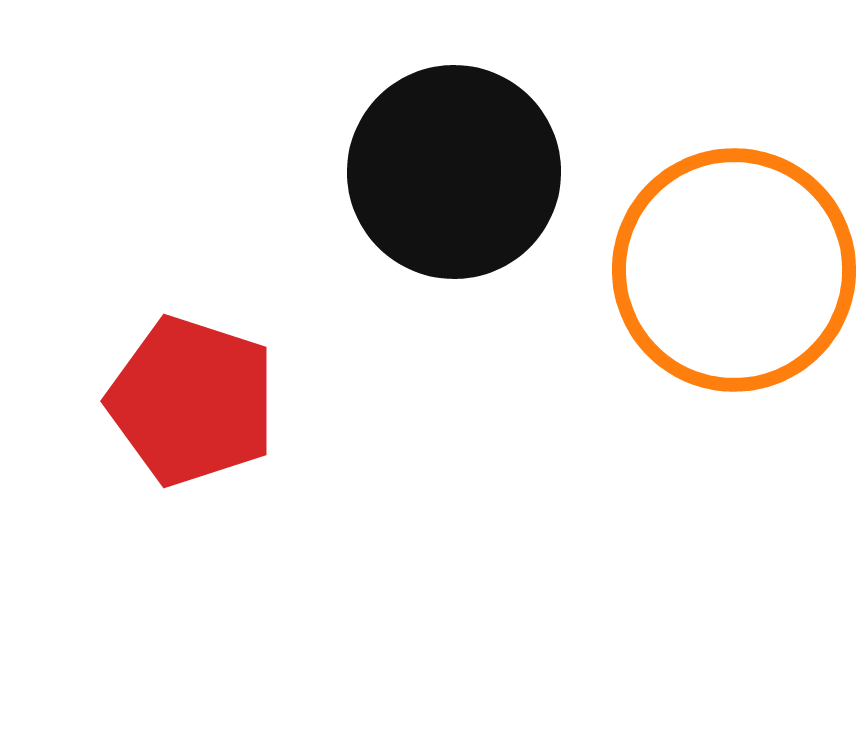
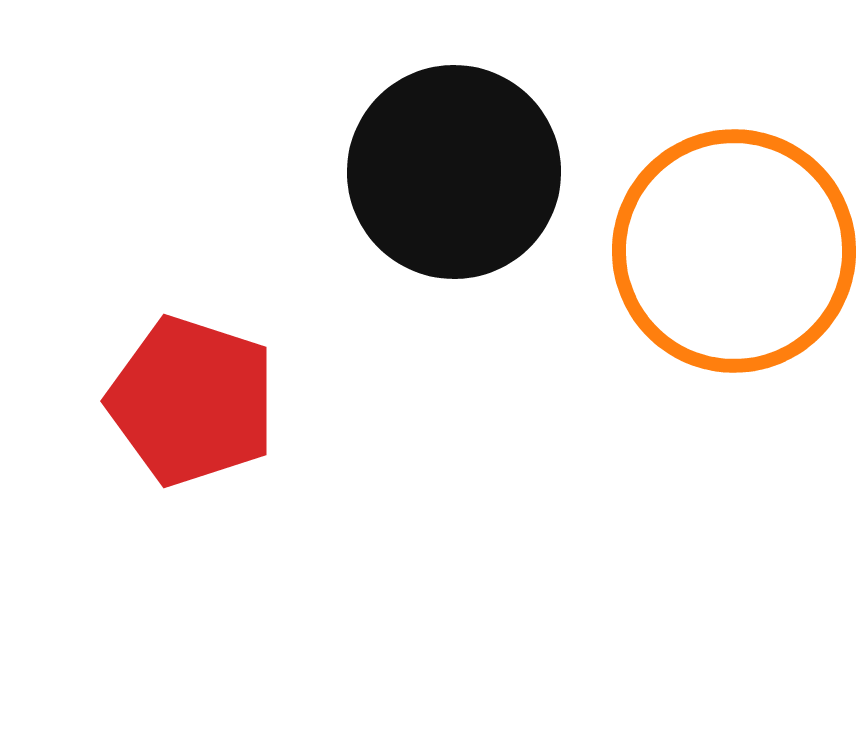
orange circle: moved 19 px up
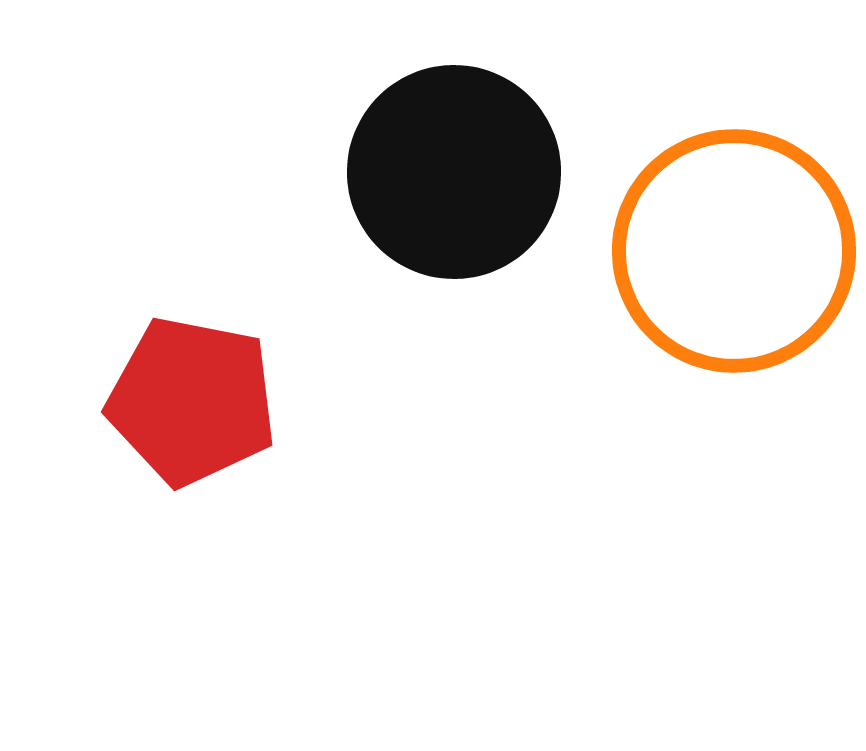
red pentagon: rotated 7 degrees counterclockwise
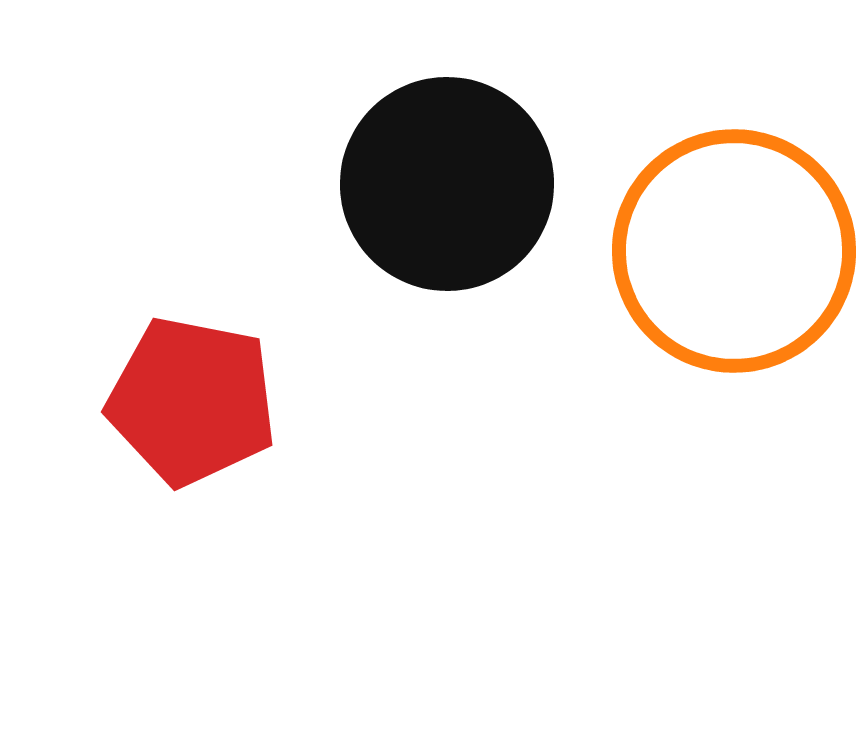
black circle: moved 7 px left, 12 px down
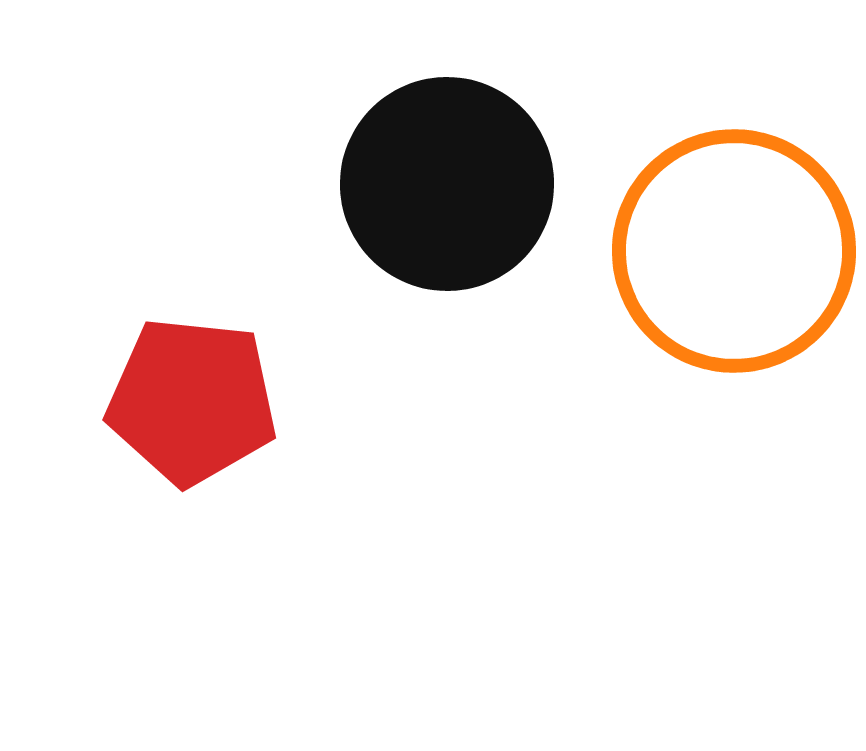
red pentagon: rotated 5 degrees counterclockwise
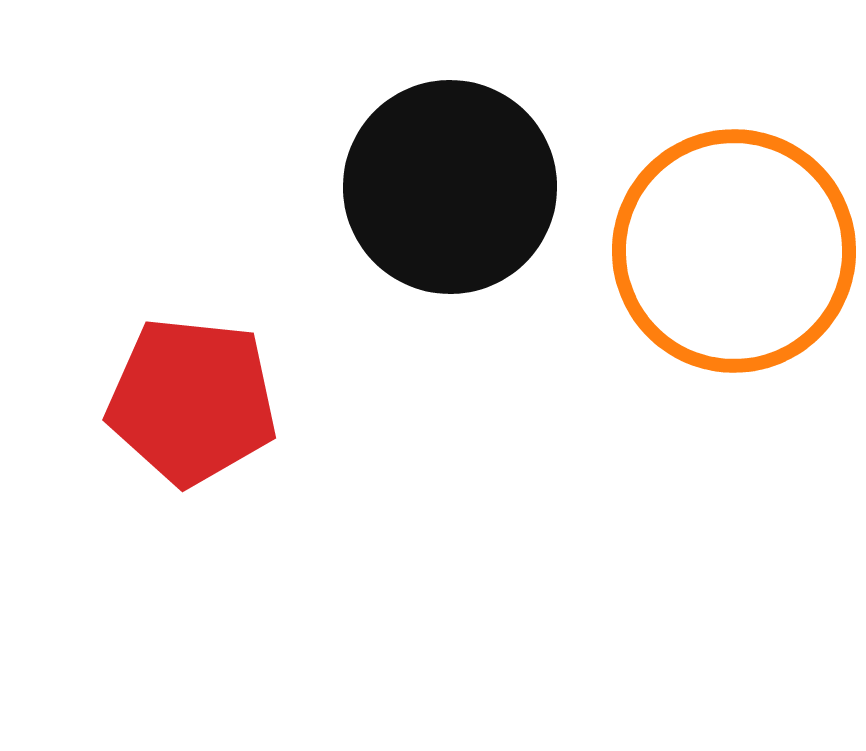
black circle: moved 3 px right, 3 px down
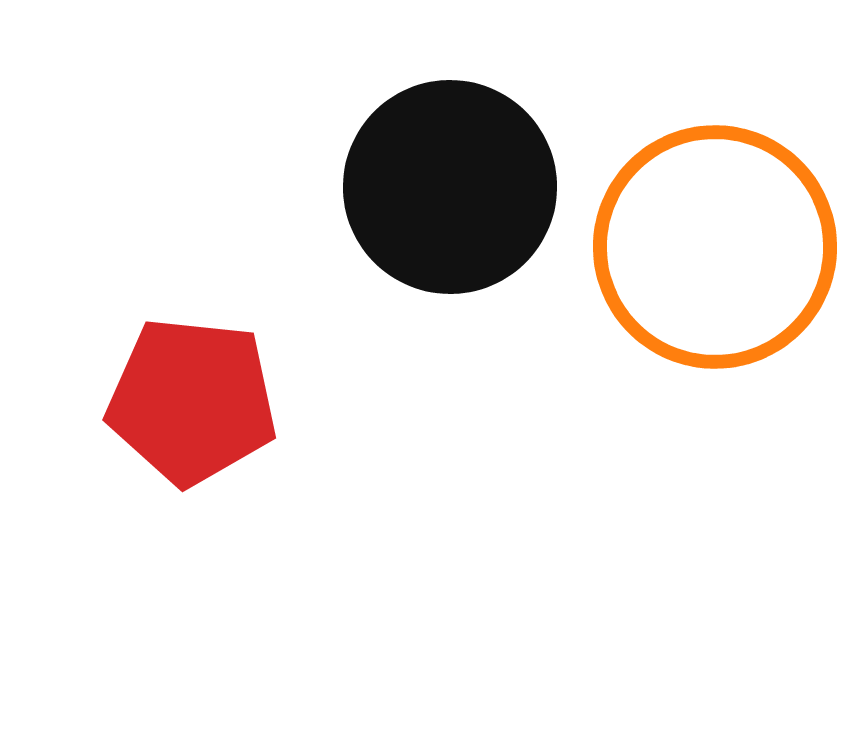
orange circle: moved 19 px left, 4 px up
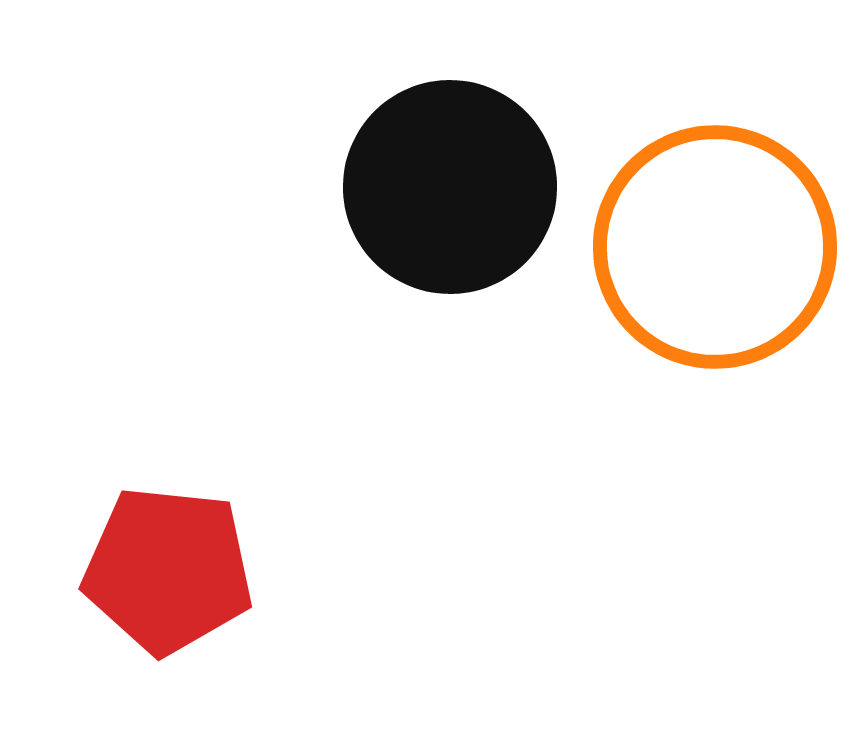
red pentagon: moved 24 px left, 169 px down
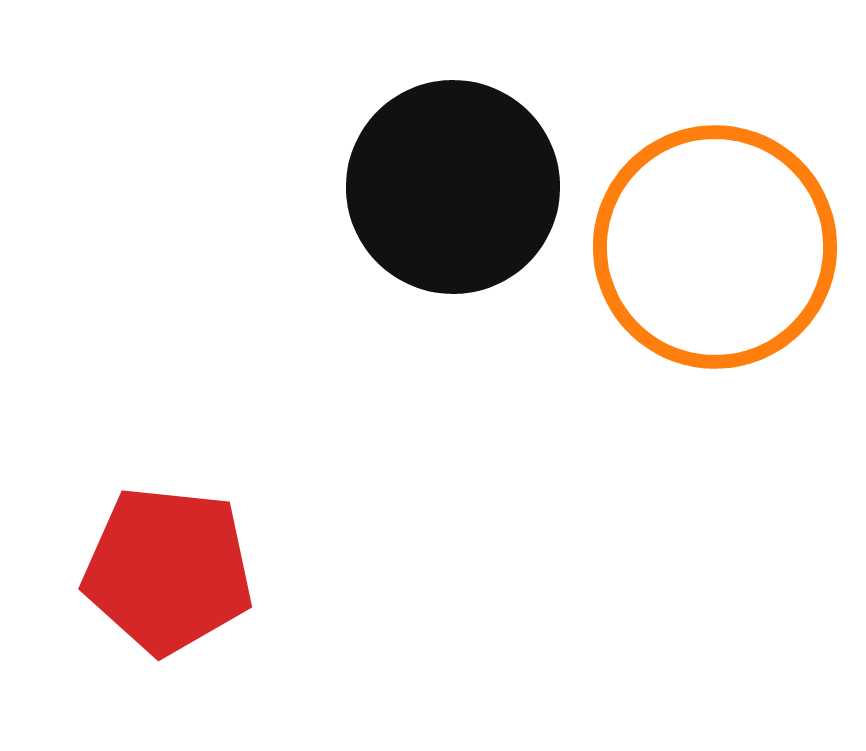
black circle: moved 3 px right
